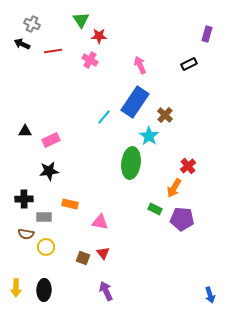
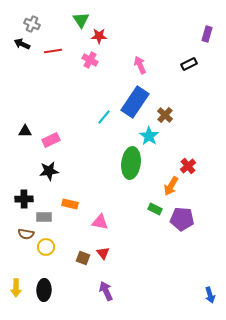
orange arrow: moved 3 px left, 2 px up
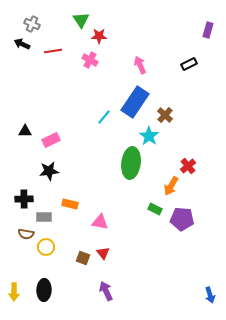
purple rectangle: moved 1 px right, 4 px up
yellow arrow: moved 2 px left, 4 px down
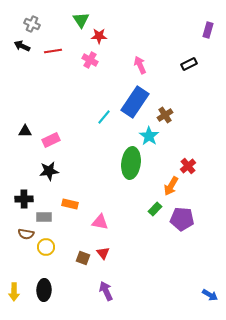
black arrow: moved 2 px down
brown cross: rotated 14 degrees clockwise
green rectangle: rotated 72 degrees counterclockwise
blue arrow: rotated 42 degrees counterclockwise
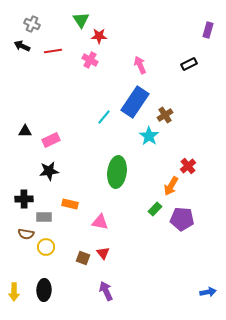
green ellipse: moved 14 px left, 9 px down
blue arrow: moved 2 px left, 3 px up; rotated 42 degrees counterclockwise
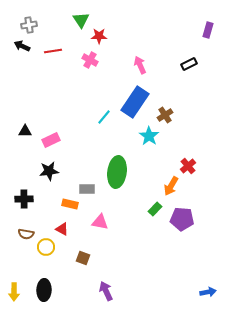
gray cross: moved 3 px left, 1 px down; rotated 35 degrees counterclockwise
gray rectangle: moved 43 px right, 28 px up
red triangle: moved 41 px left, 24 px up; rotated 24 degrees counterclockwise
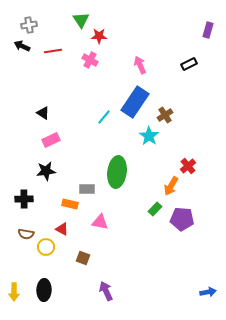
black triangle: moved 18 px right, 18 px up; rotated 32 degrees clockwise
black star: moved 3 px left
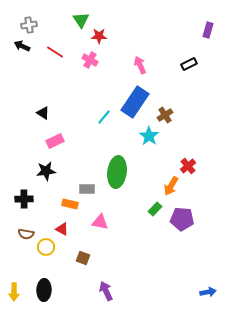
red line: moved 2 px right, 1 px down; rotated 42 degrees clockwise
pink rectangle: moved 4 px right, 1 px down
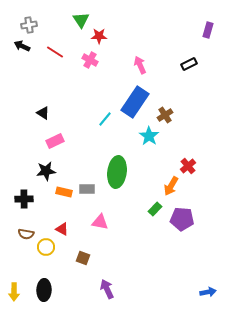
cyan line: moved 1 px right, 2 px down
orange rectangle: moved 6 px left, 12 px up
purple arrow: moved 1 px right, 2 px up
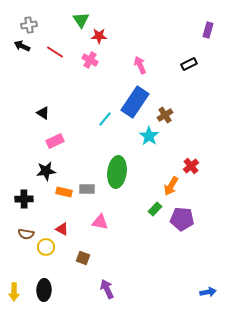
red cross: moved 3 px right
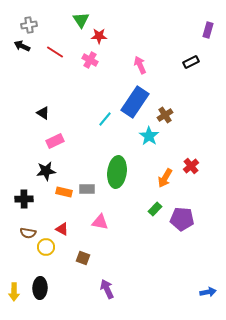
black rectangle: moved 2 px right, 2 px up
orange arrow: moved 6 px left, 8 px up
brown semicircle: moved 2 px right, 1 px up
black ellipse: moved 4 px left, 2 px up
